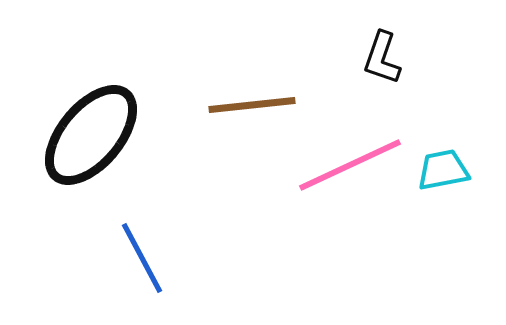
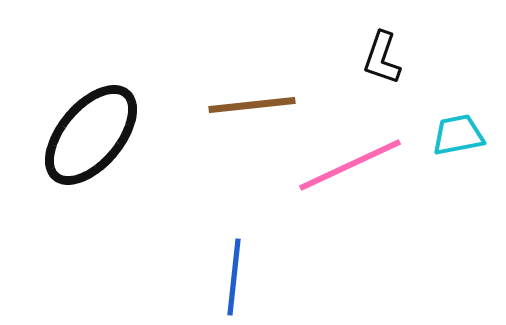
cyan trapezoid: moved 15 px right, 35 px up
blue line: moved 92 px right, 19 px down; rotated 34 degrees clockwise
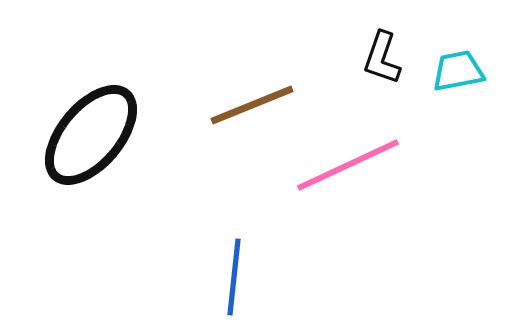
brown line: rotated 16 degrees counterclockwise
cyan trapezoid: moved 64 px up
pink line: moved 2 px left
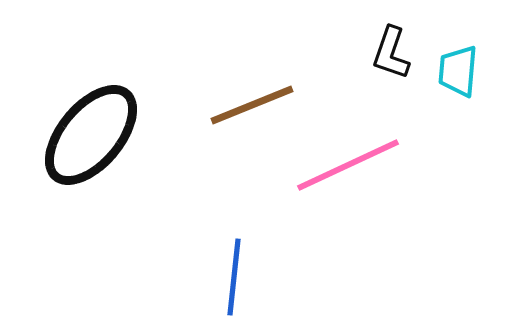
black L-shape: moved 9 px right, 5 px up
cyan trapezoid: rotated 74 degrees counterclockwise
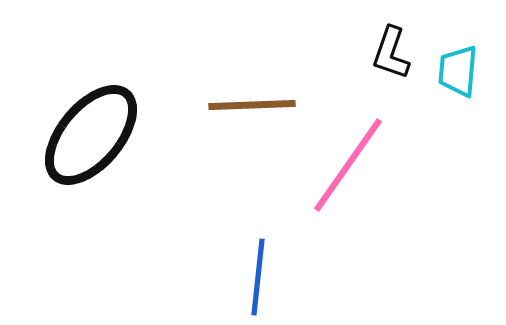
brown line: rotated 20 degrees clockwise
pink line: rotated 30 degrees counterclockwise
blue line: moved 24 px right
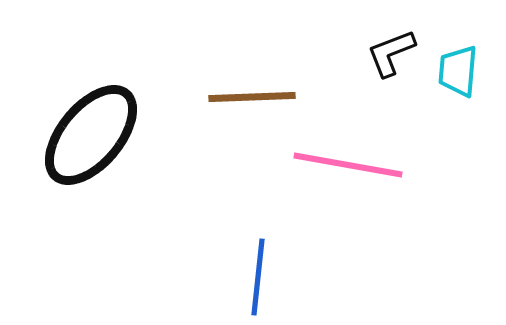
black L-shape: rotated 50 degrees clockwise
brown line: moved 8 px up
pink line: rotated 65 degrees clockwise
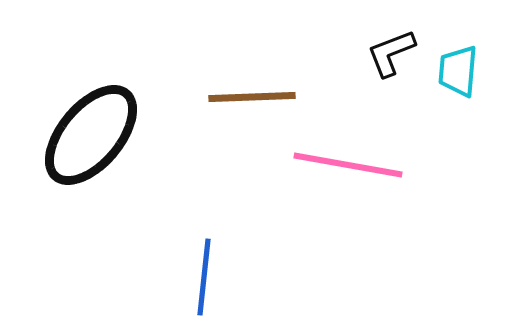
blue line: moved 54 px left
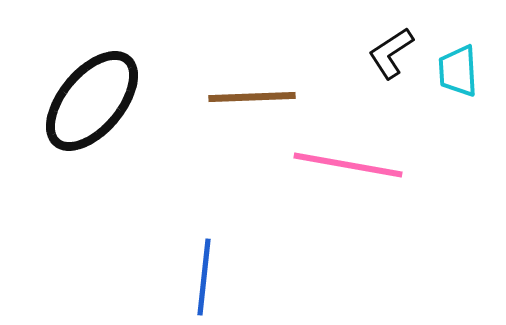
black L-shape: rotated 12 degrees counterclockwise
cyan trapezoid: rotated 8 degrees counterclockwise
black ellipse: moved 1 px right, 34 px up
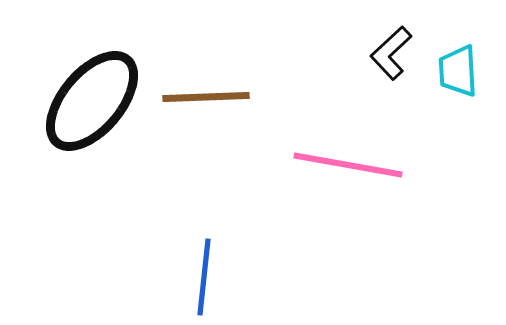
black L-shape: rotated 10 degrees counterclockwise
brown line: moved 46 px left
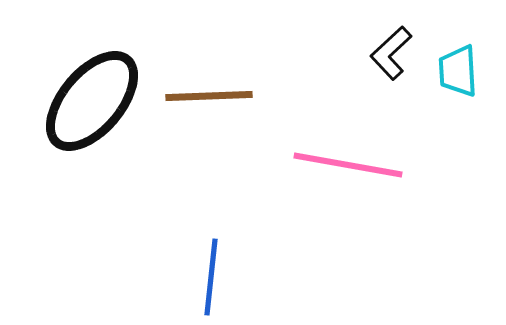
brown line: moved 3 px right, 1 px up
blue line: moved 7 px right
